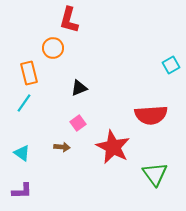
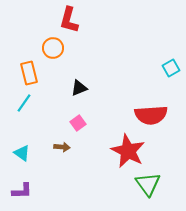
cyan square: moved 3 px down
red star: moved 15 px right, 4 px down
green triangle: moved 7 px left, 10 px down
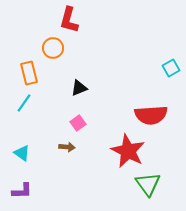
brown arrow: moved 5 px right
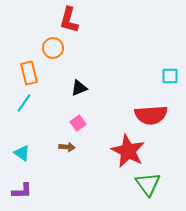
cyan square: moved 1 px left, 8 px down; rotated 30 degrees clockwise
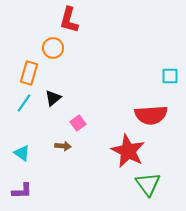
orange rectangle: rotated 30 degrees clockwise
black triangle: moved 26 px left, 10 px down; rotated 18 degrees counterclockwise
brown arrow: moved 4 px left, 1 px up
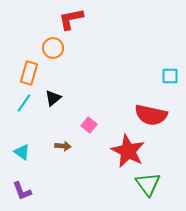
red L-shape: moved 2 px right, 1 px up; rotated 64 degrees clockwise
red semicircle: rotated 16 degrees clockwise
pink square: moved 11 px right, 2 px down; rotated 14 degrees counterclockwise
cyan triangle: moved 1 px up
purple L-shape: rotated 70 degrees clockwise
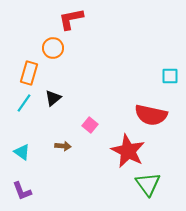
pink square: moved 1 px right
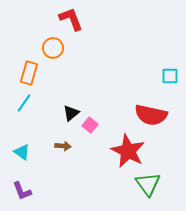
red L-shape: rotated 80 degrees clockwise
black triangle: moved 18 px right, 15 px down
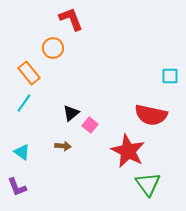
orange rectangle: rotated 55 degrees counterclockwise
purple L-shape: moved 5 px left, 4 px up
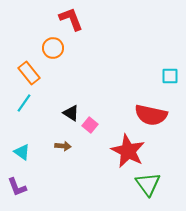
black triangle: rotated 48 degrees counterclockwise
